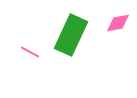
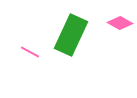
pink diamond: moved 2 px right; rotated 40 degrees clockwise
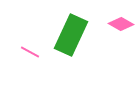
pink diamond: moved 1 px right, 1 px down
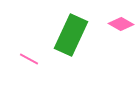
pink line: moved 1 px left, 7 px down
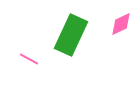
pink diamond: rotated 55 degrees counterclockwise
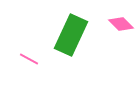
pink diamond: rotated 70 degrees clockwise
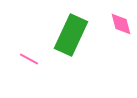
pink diamond: rotated 30 degrees clockwise
